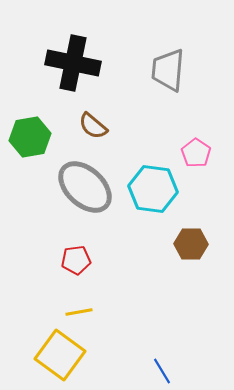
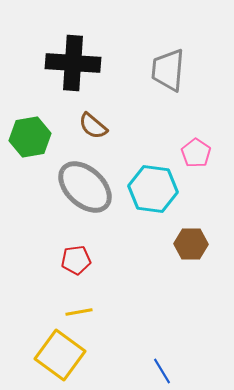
black cross: rotated 8 degrees counterclockwise
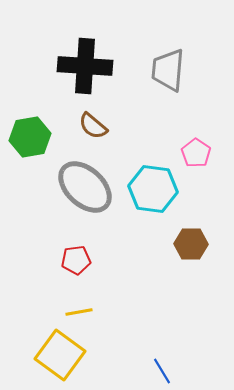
black cross: moved 12 px right, 3 px down
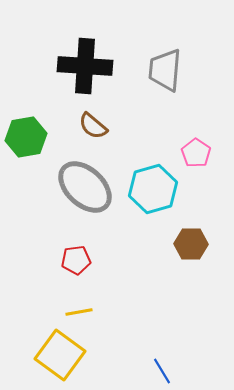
gray trapezoid: moved 3 px left
green hexagon: moved 4 px left
cyan hexagon: rotated 24 degrees counterclockwise
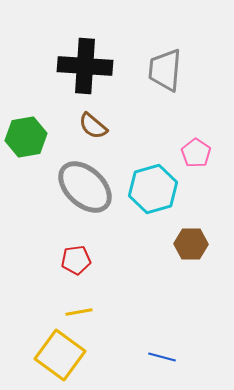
blue line: moved 14 px up; rotated 44 degrees counterclockwise
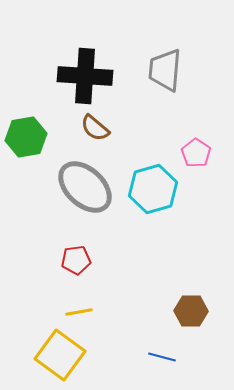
black cross: moved 10 px down
brown semicircle: moved 2 px right, 2 px down
brown hexagon: moved 67 px down
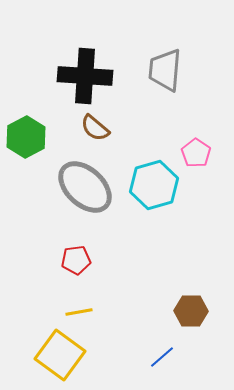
green hexagon: rotated 18 degrees counterclockwise
cyan hexagon: moved 1 px right, 4 px up
blue line: rotated 56 degrees counterclockwise
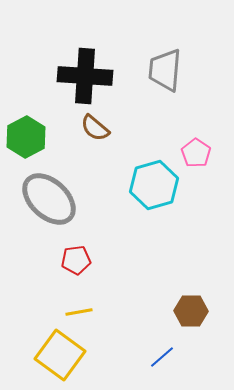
gray ellipse: moved 36 px left, 12 px down
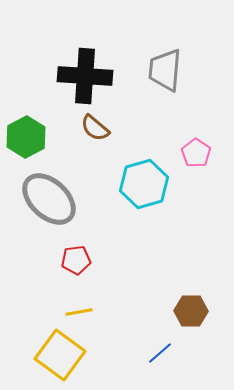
cyan hexagon: moved 10 px left, 1 px up
blue line: moved 2 px left, 4 px up
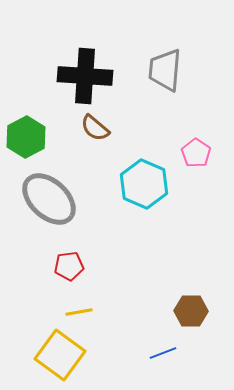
cyan hexagon: rotated 21 degrees counterclockwise
red pentagon: moved 7 px left, 6 px down
blue line: moved 3 px right; rotated 20 degrees clockwise
